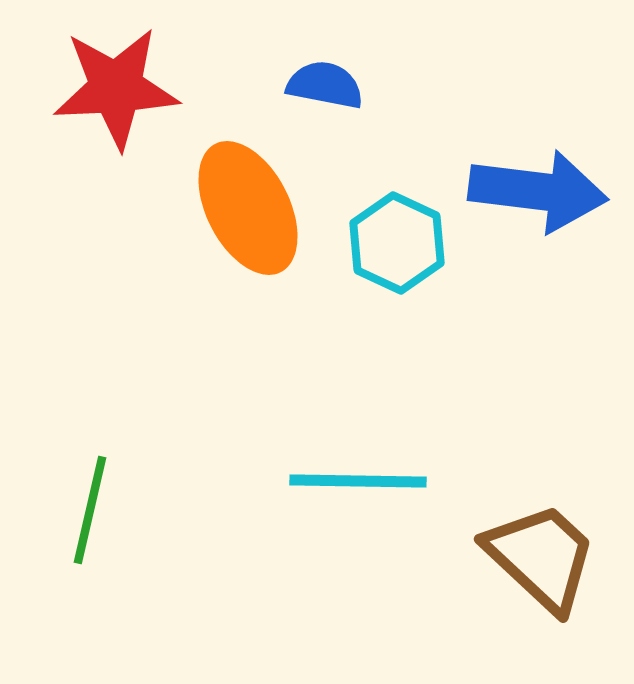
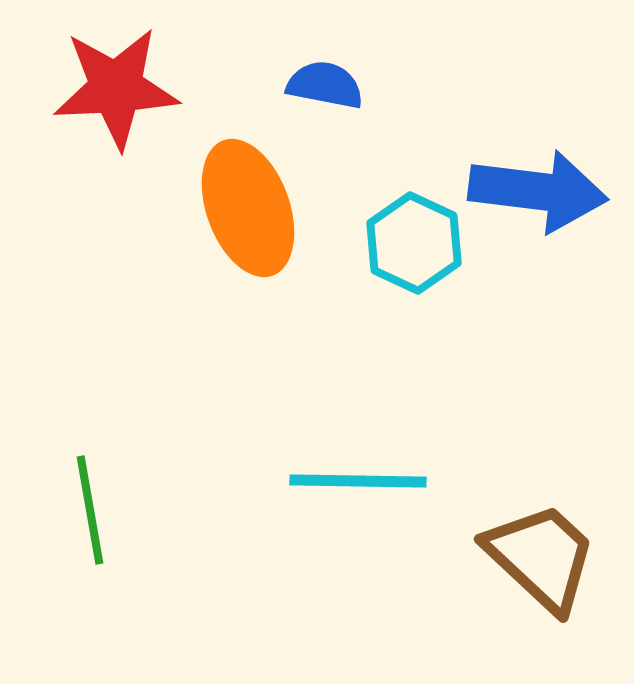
orange ellipse: rotated 7 degrees clockwise
cyan hexagon: moved 17 px right
green line: rotated 23 degrees counterclockwise
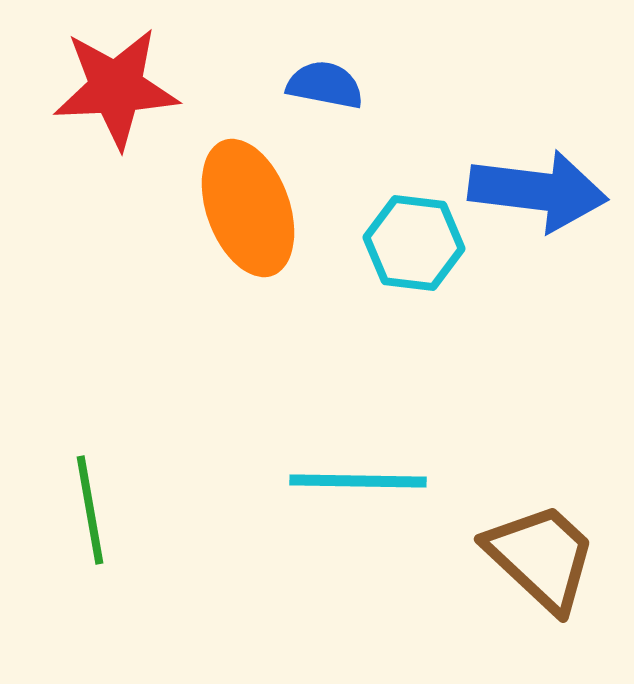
cyan hexagon: rotated 18 degrees counterclockwise
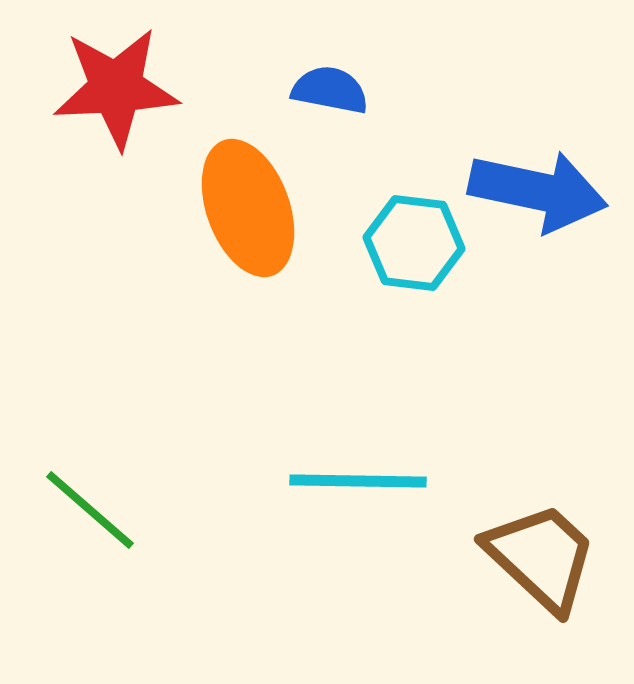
blue semicircle: moved 5 px right, 5 px down
blue arrow: rotated 5 degrees clockwise
green line: rotated 39 degrees counterclockwise
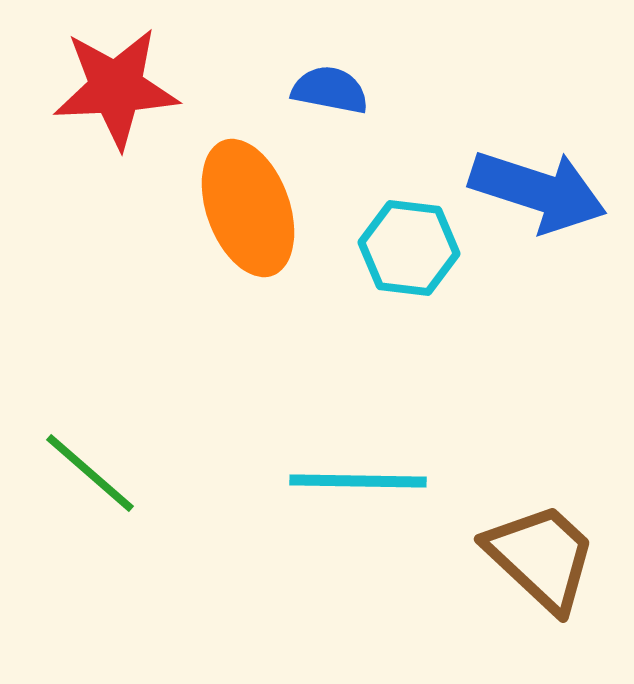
blue arrow: rotated 6 degrees clockwise
cyan hexagon: moved 5 px left, 5 px down
green line: moved 37 px up
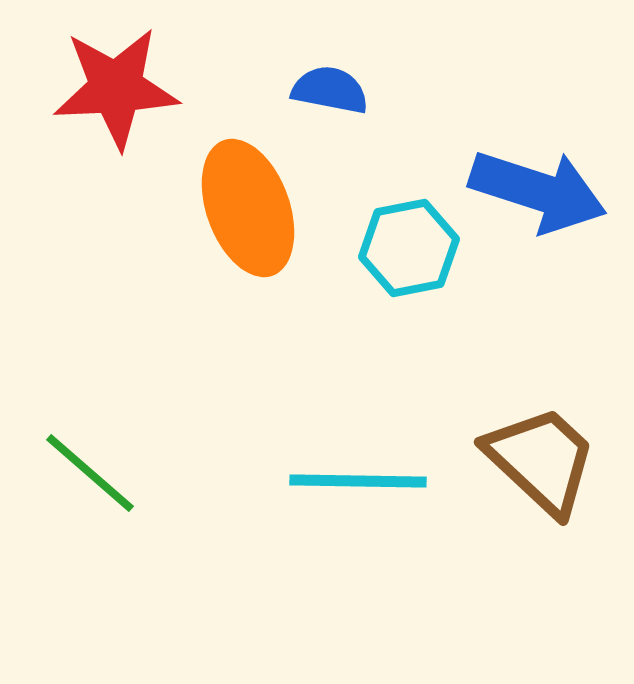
cyan hexagon: rotated 18 degrees counterclockwise
brown trapezoid: moved 97 px up
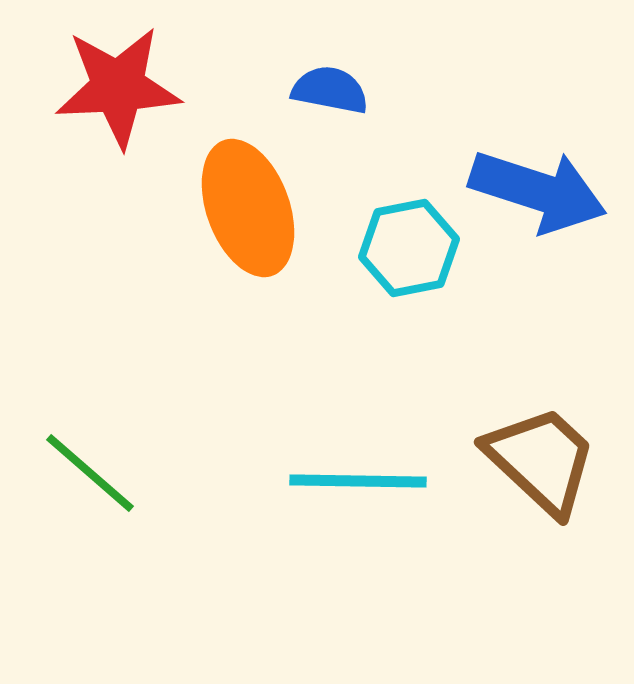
red star: moved 2 px right, 1 px up
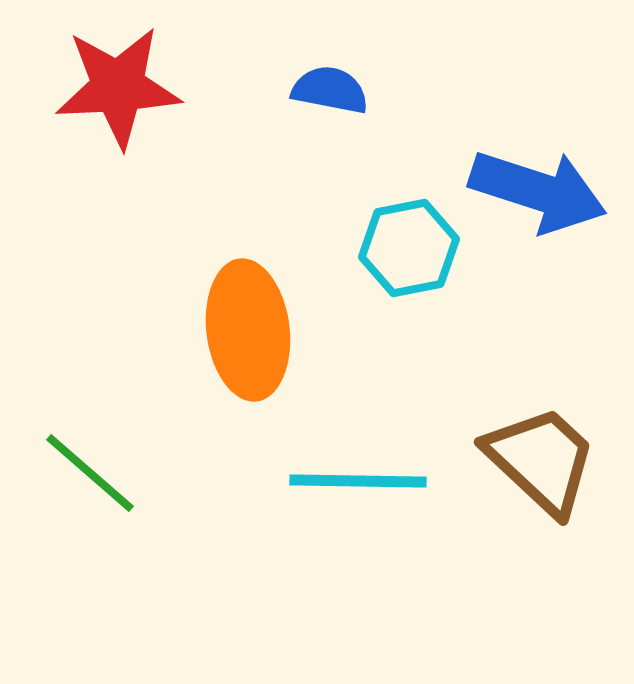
orange ellipse: moved 122 px down; rotated 13 degrees clockwise
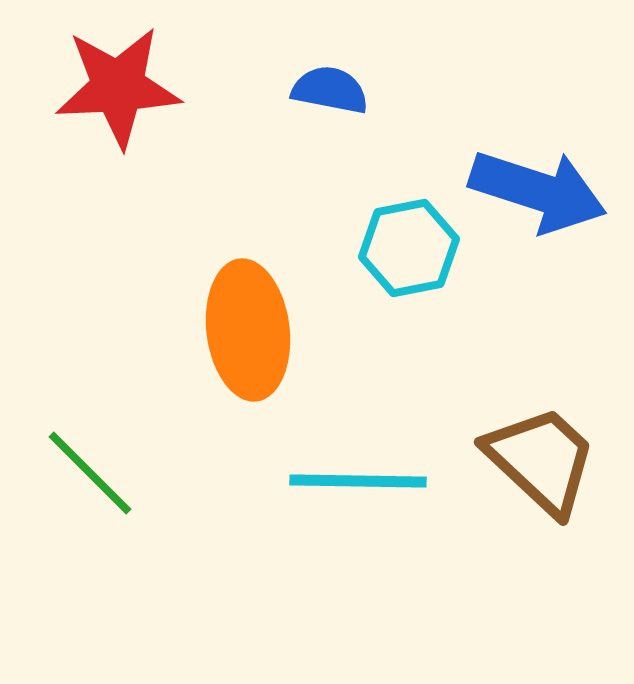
green line: rotated 4 degrees clockwise
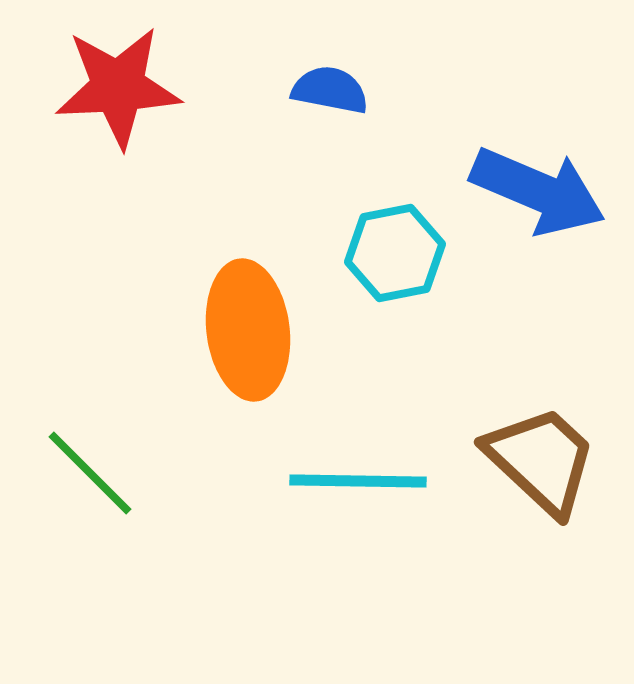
blue arrow: rotated 5 degrees clockwise
cyan hexagon: moved 14 px left, 5 px down
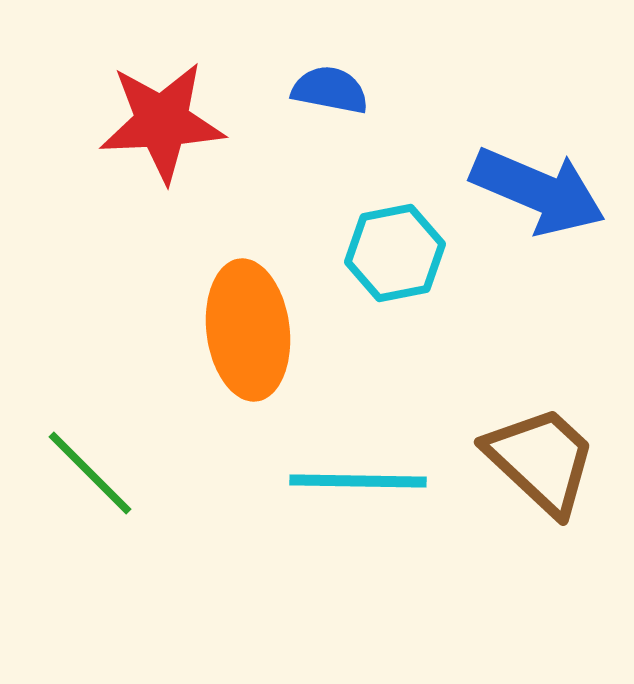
red star: moved 44 px right, 35 px down
